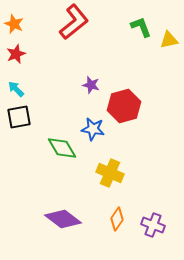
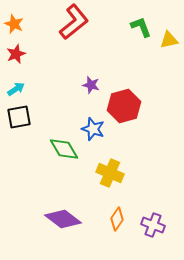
cyan arrow: rotated 102 degrees clockwise
blue star: rotated 10 degrees clockwise
green diamond: moved 2 px right, 1 px down
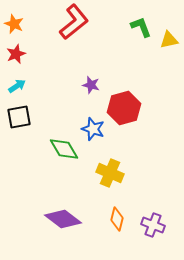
cyan arrow: moved 1 px right, 3 px up
red hexagon: moved 2 px down
orange diamond: rotated 20 degrees counterclockwise
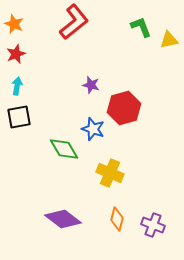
cyan arrow: rotated 48 degrees counterclockwise
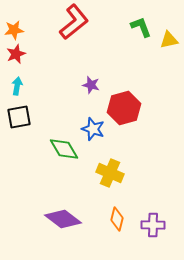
orange star: moved 6 px down; rotated 30 degrees counterclockwise
purple cross: rotated 20 degrees counterclockwise
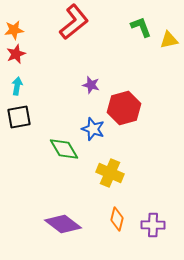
purple diamond: moved 5 px down
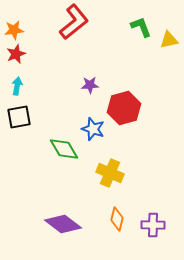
purple star: moved 1 px left; rotated 18 degrees counterclockwise
